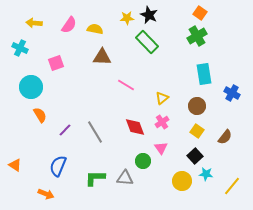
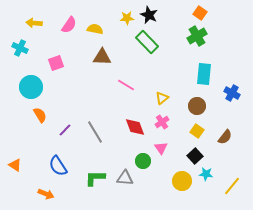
cyan rectangle: rotated 15 degrees clockwise
blue semicircle: rotated 55 degrees counterclockwise
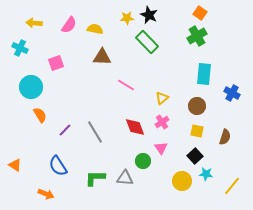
yellow square: rotated 24 degrees counterclockwise
brown semicircle: rotated 21 degrees counterclockwise
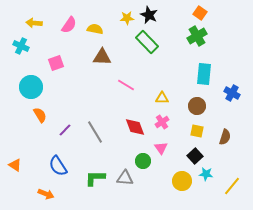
cyan cross: moved 1 px right, 2 px up
yellow triangle: rotated 40 degrees clockwise
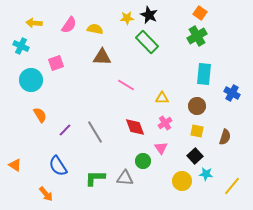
cyan circle: moved 7 px up
pink cross: moved 3 px right, 1 px down
orange arrow: rotated 28 degrees clockwise
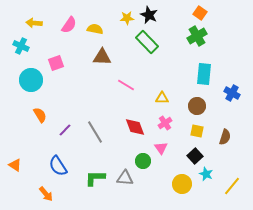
cyan star: rotated 16 degrees clockwise
yellow circle: moved 3 px down
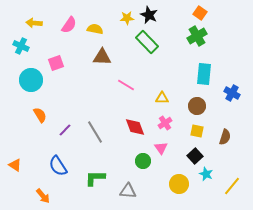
gray triangle: moved 3 px right, 13 px down
yellow circle: moved 3 px left
orange arrow: moved 3 px left, 2 px down
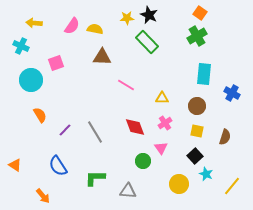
pink semicircle: moved 3 px right, 1 px down
